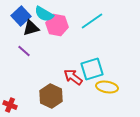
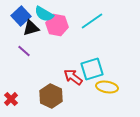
red cross: moved 1 px right, 6 px up; rotated 24 degrees clockwise
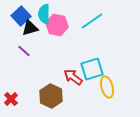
cyan semicircle: rotated 60 degrees clockwise
black triangle: moved 1 px left
yellow ellipse: rotated 65 degrees clockwise
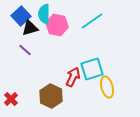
purple line: moved 1 px right, 1 px up
red arrow: rotated 78 degrees clockwise
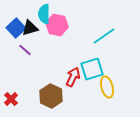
blue square: moved 5 px left, 12 px down
cyan line: moved 12 px right, 15 px down
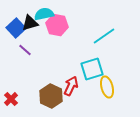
cyan semicircle: rotated 78 degrees clockwise
black triangle: moved 5 px up
red arrow: moved 2 px left, 9 px down
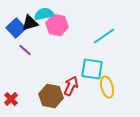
cyan square: rotated 25 degrees clockwise
brown hexagon: rotated 15 degrees counterclockwise
